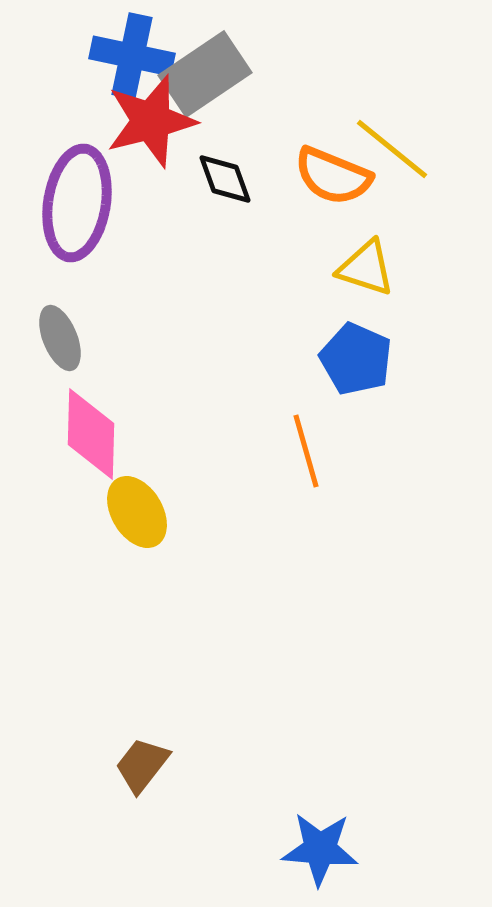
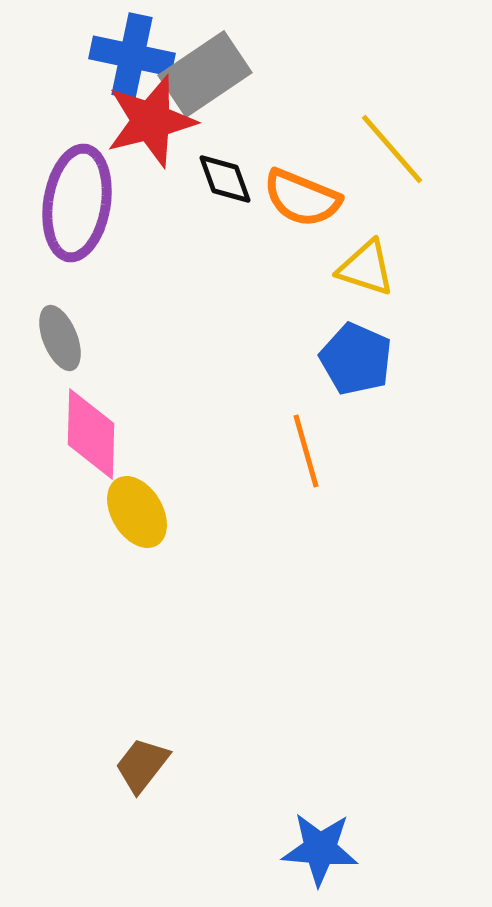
yellow line: rotated 10 degrees clockwise
orange semicircle: moved 31 px left, 22 px down
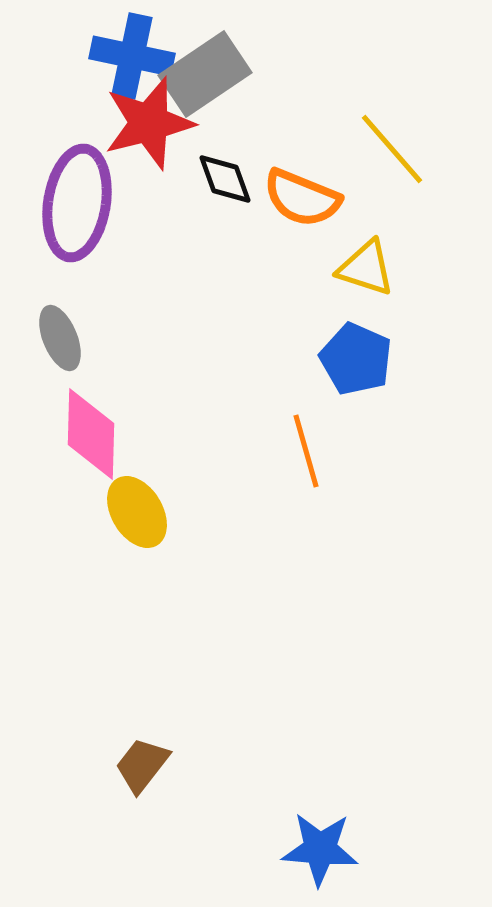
red star: moved 2 px left, 2 px down
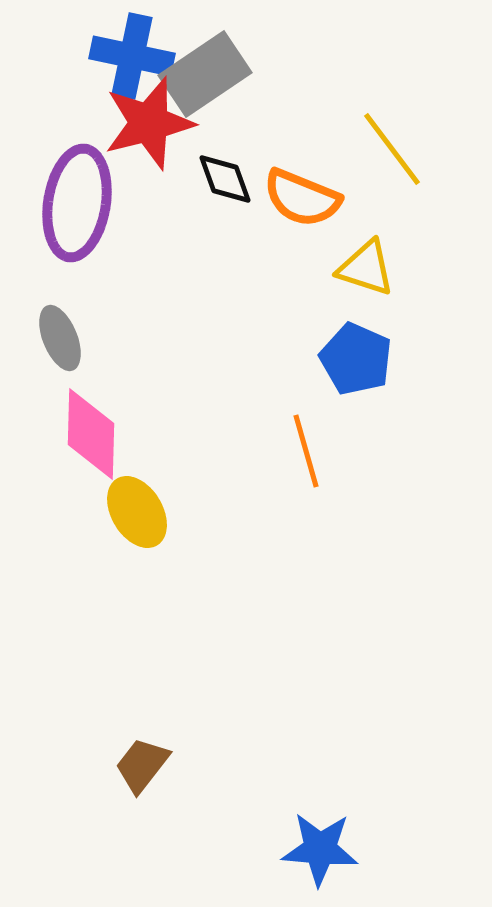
yellow line: rotated 4 degrees clockwise
